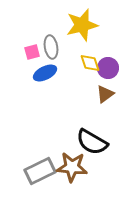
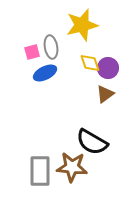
gray rectangle: rotated 64 degrees counterclockwise
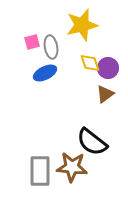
pink square: moved 10 px up
black semicircle: rotated 8 degrees clockwise
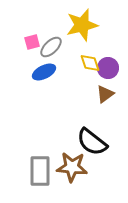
gray ellipse: rotated 55 degrees clockwise
blue ellipse: moved 1 px left, 1 px up
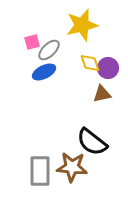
gray ellipse: moved 2 px left, 3 px down
brown triangle: moved 3 px left; rotated 24 degrees clockwise
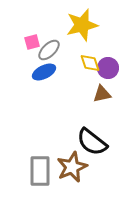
brown star: rotated 28 degrees counterclockwise
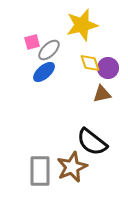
blue ellipse: rotated 15 degrees counterclockwise
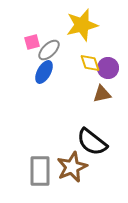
blue ellipse: rotated 20 degrees counterclockwise
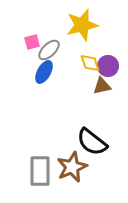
purple circle: moved 2 px up
brown triangle: moved 8 px up
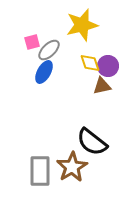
brown star: rotated 8 degrees counterclockwise
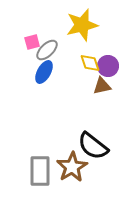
gray ellipse: moved 2 px left
black semicircle: moved 1 px right, 4 px down
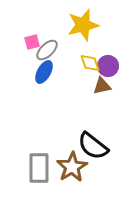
yellow star: moved 1 px right
gray rectangle: moved 1 px left, 3 px up
